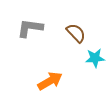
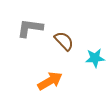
brown semicircle: moved 12 px left, 8 px down
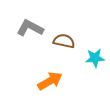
gray L-shape: rotated 20 degrees clockwise
brown semicircle: rotated 35 degrees counterclockwise
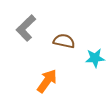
gray L-shape: moved 4 px left; rotated 72 degrees counterclockwise
orange arrow: moved 3 px left; rotated 25 degrees counterclockwise
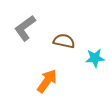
gray L-shape: moved 1 px left; rotated 8 degrees clockwise
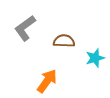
brown semicircle: rotated 10 degrees counterclockwise
cyan star: rotated 12 degrees counterclockwise
